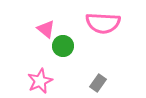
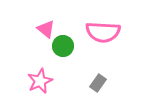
pink semicircle: moved 9 px down
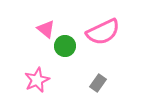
pink semicircle: rotated 28 degrees counterclockwise
green circle: moved 2 px right
pink star: moved 3 px left, 1 px up
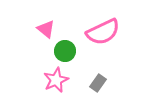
green circle: moved 5 px down
pink star: moved 19 px right
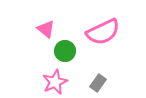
pink star: moved 1 px left, 2 px down
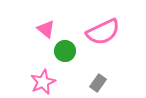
pink star: moved 12 px left
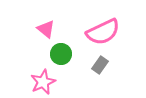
green circle: moved 4 px left, 3 px down
gray rectangle: moved 2 px right, 18 px up
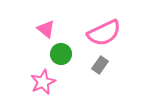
pink semicircle: moved 1 px right, 1 px down
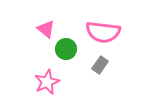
pink semicircle: moved 1 px left, 1 px up; rotated 32 degrees clockwise
green circle: moved 5 px right, 5 px up
pink star: moved 4 px right
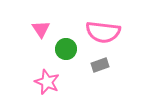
pink triangle: moved 5 px left; rotated 18 degrees clockwise
gray rectangle: rotated 36 degrees clockwise
pink star: rotated 25 degrees counterclockwise
